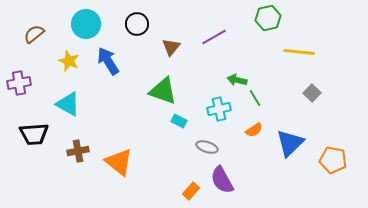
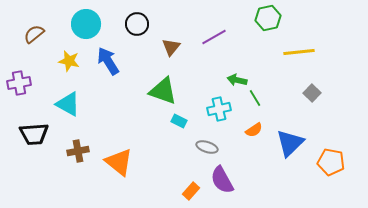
yellow line: rotated 12 degrees counterclockwise
yellow star: rotated 10 degrees counterclockwise
orange pentagon: moved 2 px left, 2 px down
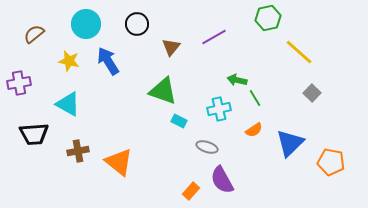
yellow line: rotated 48 degrees clockwise
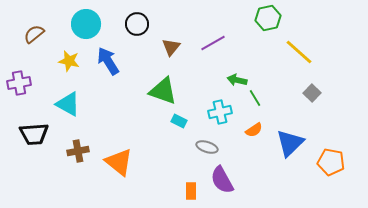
purple line: moved 1 px left, 6 px down
cyan cross: moved 1 px right, 3 px down
orange rectangle: rotated 42 degrees counterclockwise
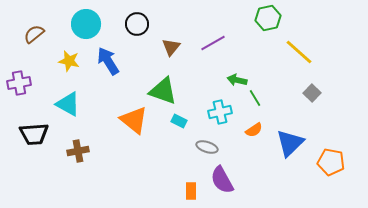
orange triangle: moved 15 px right, 42 px up
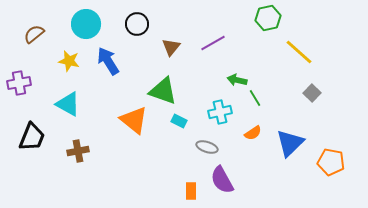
orange semicircle: moved 1 px left, 3 px down
black trapezoid: moved 2 px left, 3 px down; rotated 64 degrees counterclockwise
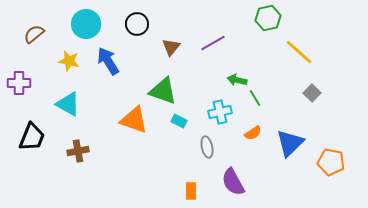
purple cross: rotated 10 degrees clockwise
orange triangle: rotated 20 degrees counterclockwise
gray ellipse: rotated 60 degrees clockwise
purple semicircle: moved 11 px right, 2 px down
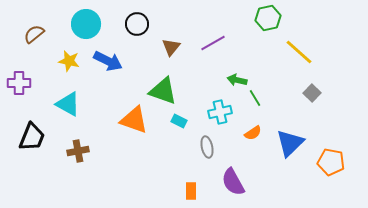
blue arrow: rotated 148 degrees clockwise
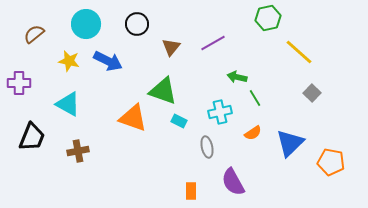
green arrow: moved 3 px up
orange triangle: moved 1 px left, 2 px up
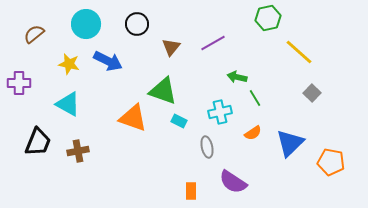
yellow star: moved 3 px down
black trapezoid: moved 6 px right, 5 px down
purple semicircle: rotated 28 degrees counterclockwise
